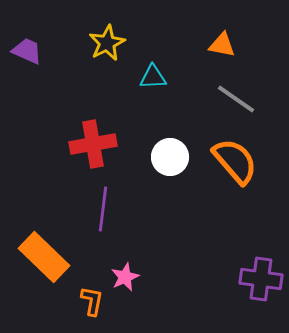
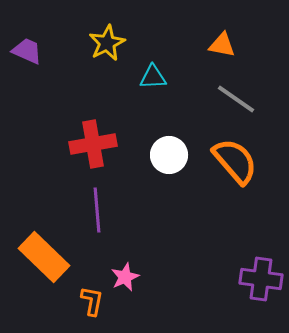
white circle: moved 1 px left, 2 px up
purple line: moved 6 px left, 1 px down; rotated 12 degrees counterclockwise
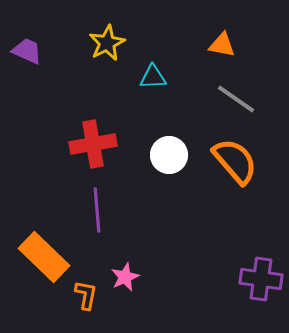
orange L-shape: moved 6 px left, 6 px up
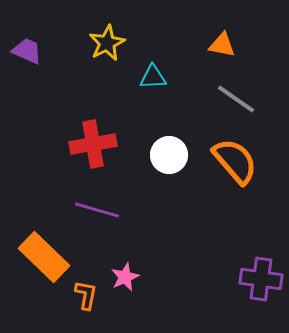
purple line: rotated 69 degrees counterclockwise
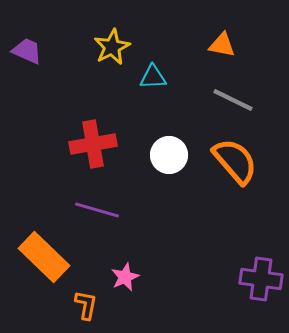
yellow star: moved 5 px right, 4 px down
gray line: moved 3 px left, 1 px down; rotated 9 degrees counterclockwise
orange L-shape: moved 10 px down
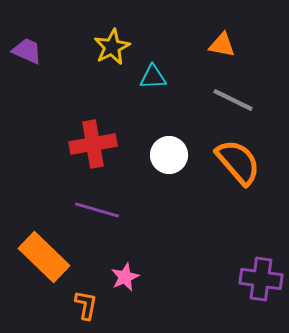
orange semicircle: moved 3 px right, 1 px down
